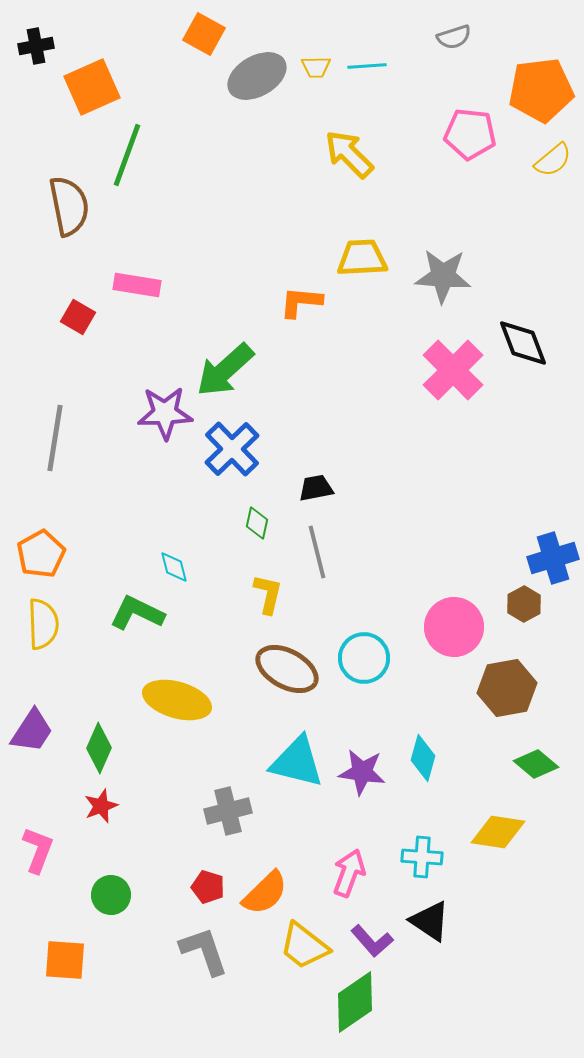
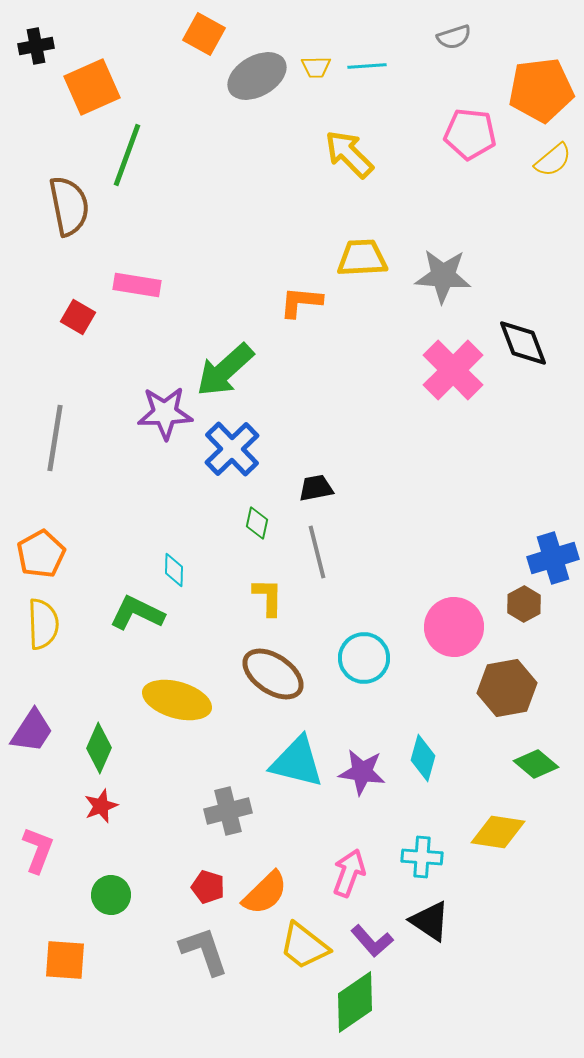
cyan diamond at (174, 567): moved 3 px down; rotated 16 degrees clockwise
yellow L-shape at (268, 594): moved 3 px down; rotated 12 degrees counterclockwise
brown ellipse at (287, 669): moved 14 px left, 5 px down; rotated 6 degrees clockwise
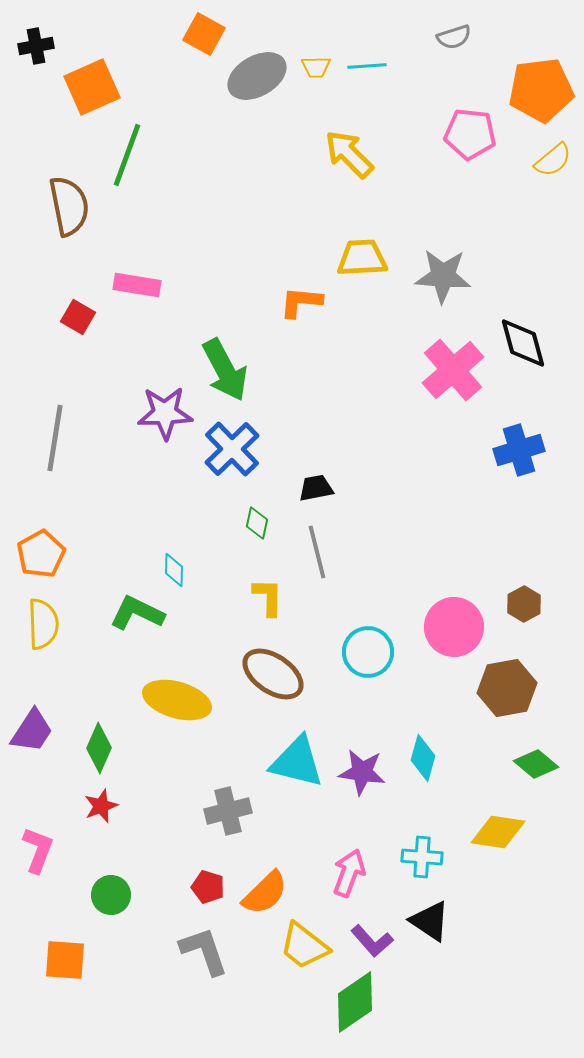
black diamond at (523, 343): rotated 6 degrees clockwise
green arrow at (225, 370): rotated 76 degrees counterclockwise
pink cross at (453, 370): rotated 4 degrees clockwise
blue cross at (553, 558): moved 34 px left, 108 px up
cyan circle at (364, 658): moved 4 px right, 6 px up
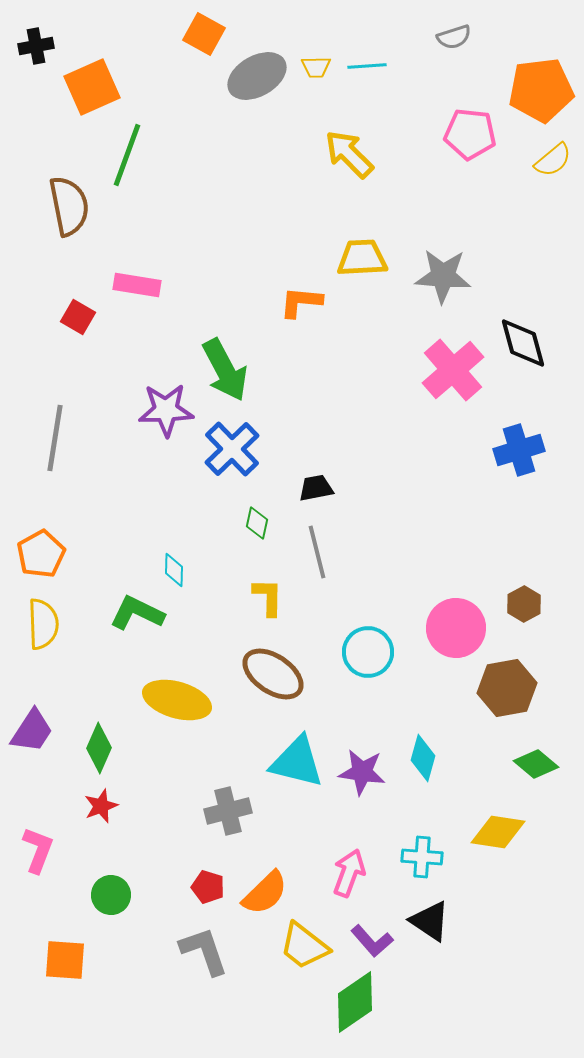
purple star at (165, 413): moved 1 px right, 3 px up
pink circle at (454, 627): moved 2 px right, 1 px down
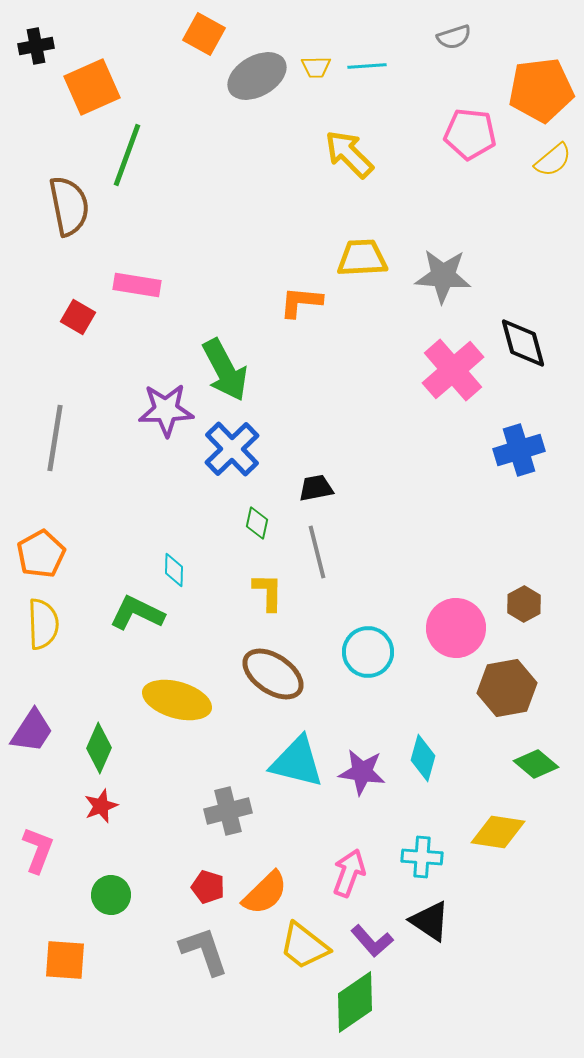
yellow L-shape at (268, 597): moved 5 px up
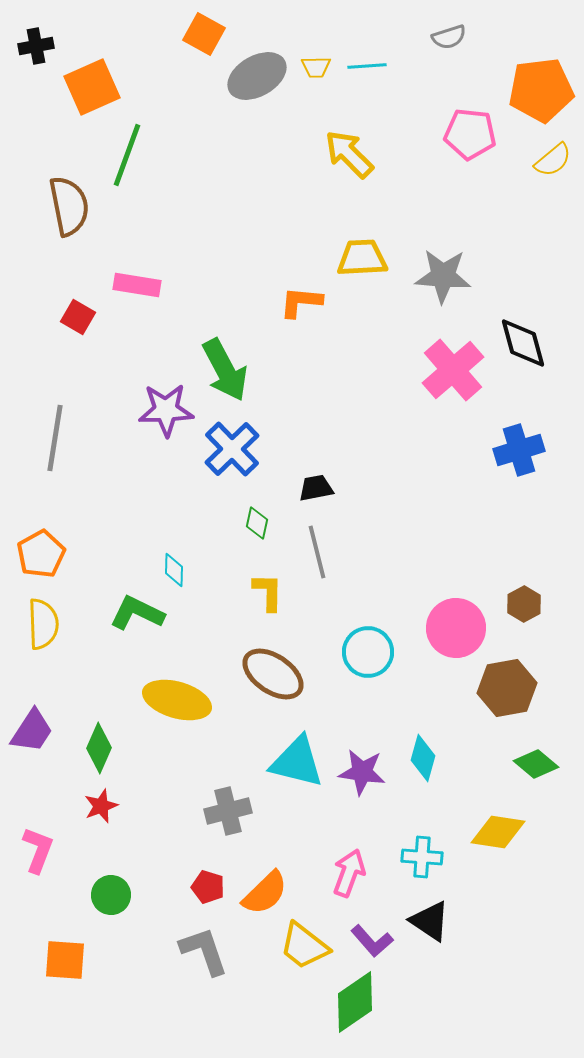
gray semicircle at (454, 37): moved 5 px left
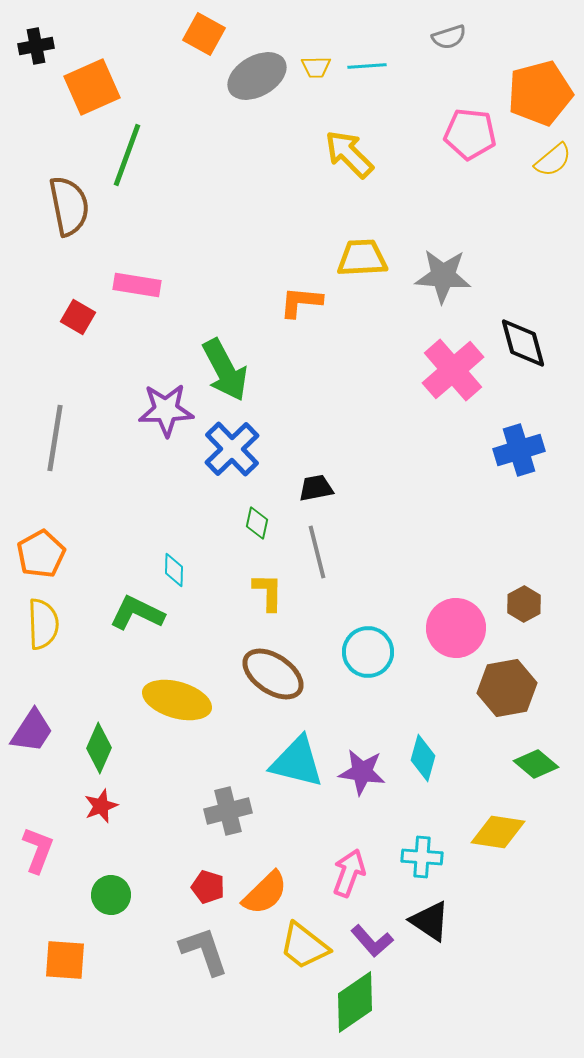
orange pentagon at (541, 90): moved 1 px left, 3 px down; rotated 8 degrees counterclockwise
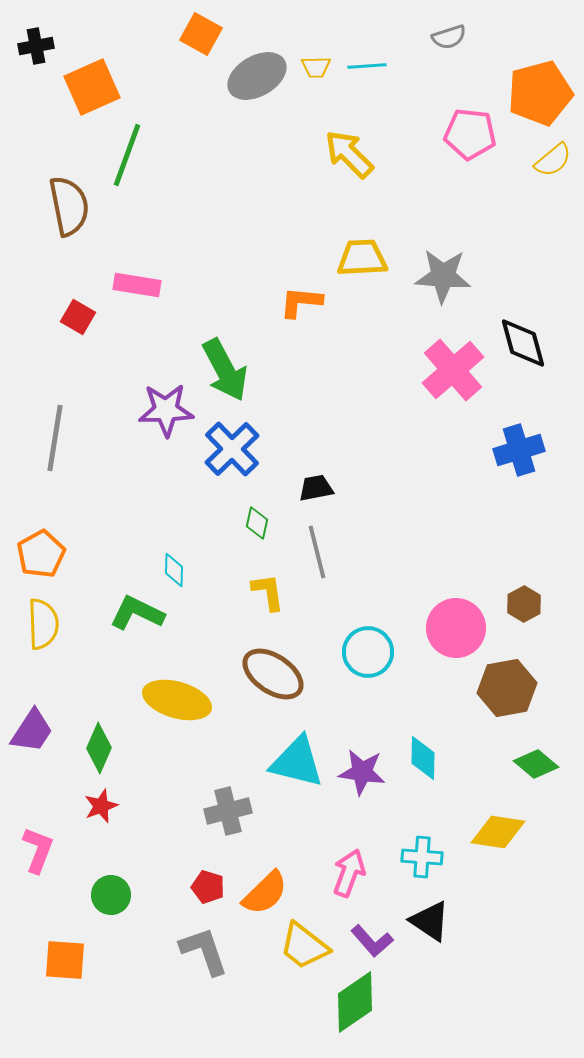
orange square at (204, 34): moved 3 px left
yellow L-shape at (268, 592): rotated 9 degrees counterclockwise
cyan diamond at (423, 758): rotated 15 degrees counterclockwise
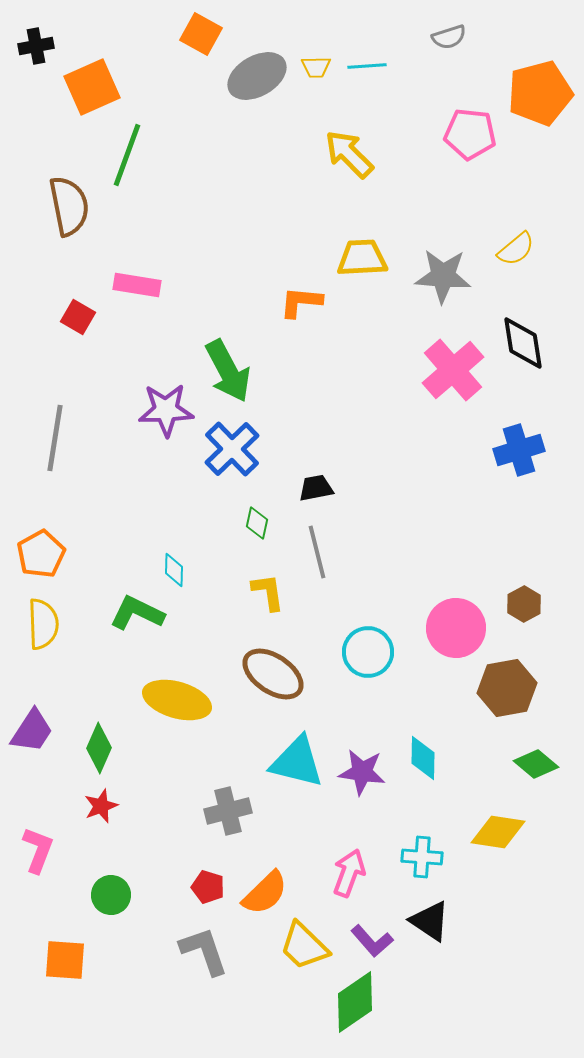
yellow semicircle at (553, 160): moved 37 px left, 89 px down
black diamond at (523, 343): rotated 6 degrees clockwise
green arrow at (225, 370): moved 3 px right, 1 px down
yellow trapezoid at (304, 946): rotated 6 degrees clockwise
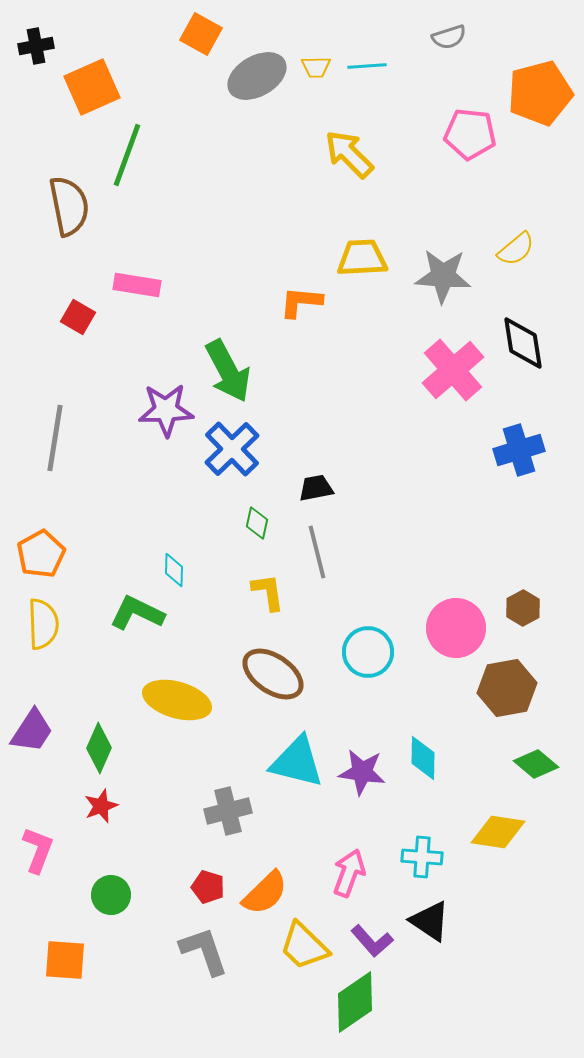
brown hexagon at (524, 604): moved 1 px left, 4 px down
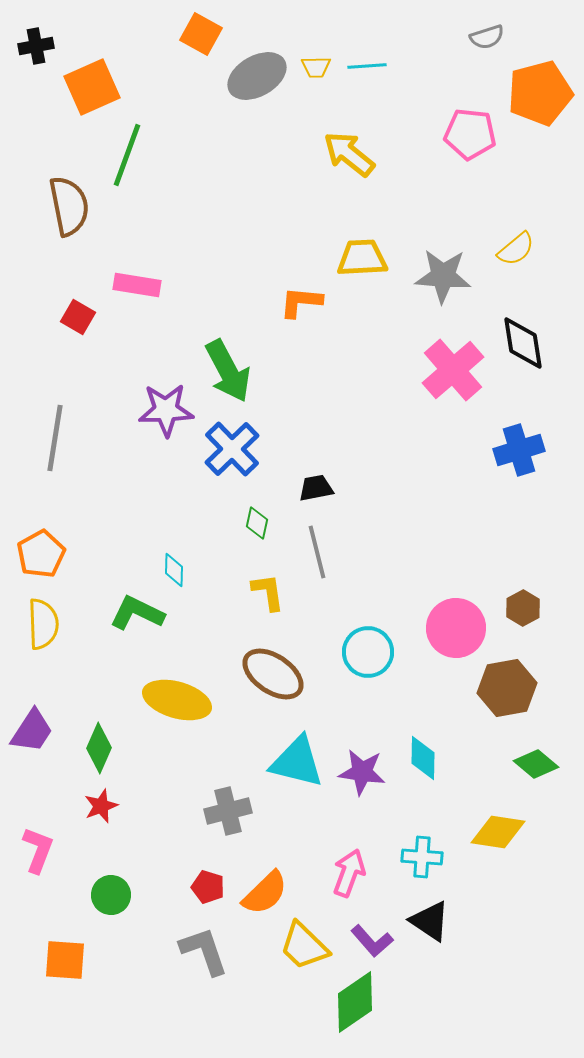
gray semicircle at (449, 37): moved 38 px right
yellow arrow at (349, 154): rotated 6 degrees counterclockwise
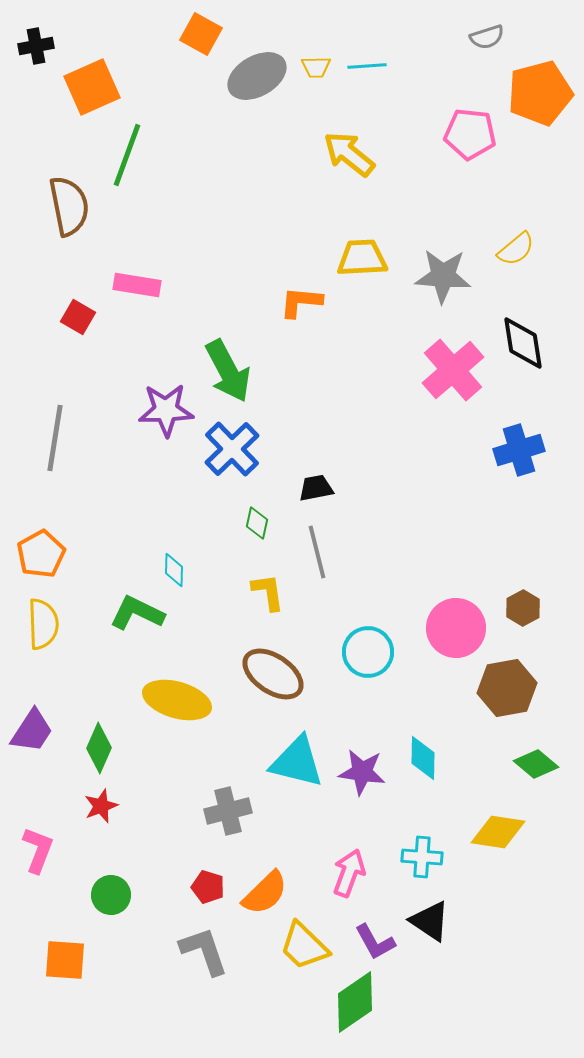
purple L-shape at (372, 941): moved 3 px right, 1 px down; rotated 12 degrees clockwise
